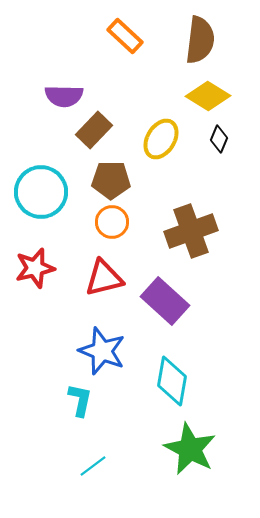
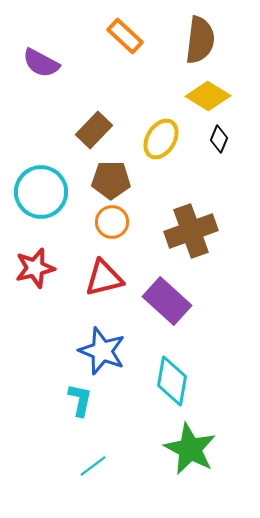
purple semicircle: moved 23 px left, 33 px up; rotated 27 degrees clockwise
purple rectangle: moved 2 px right
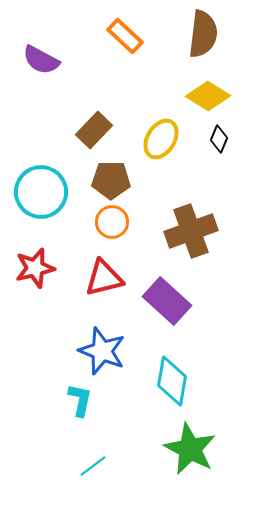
brown semicircle: moved 3 px right, 6 px up
purple semicircle: moved 3 px up
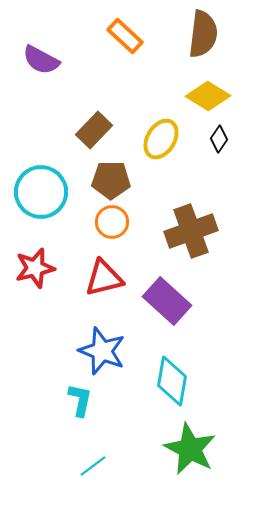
black diamond: rotated 12 degrees clockwise
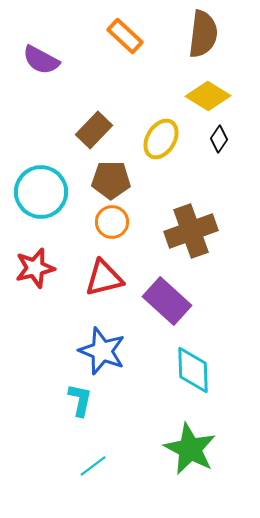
cyan diamond: moved 21 px right, 11 px up; rotated 12 degrees counterclockwise
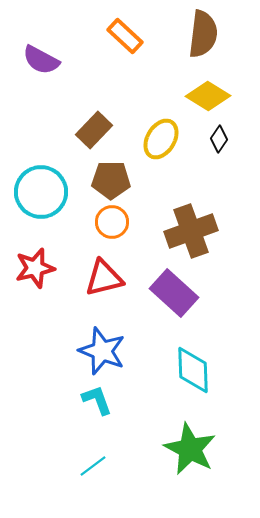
purple rectangle: moved 7 px right, 8 px up
cyan L-shape: moved 17 px right; rotated 32 degrees counterclockwise
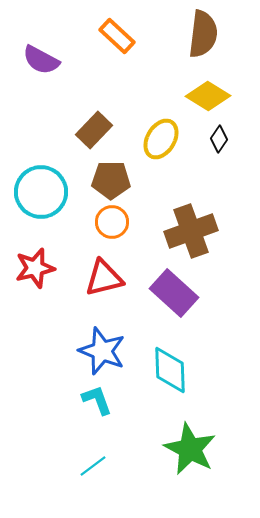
orange rectangle: moved 8 px left
cyan diamond: moved 23 px left
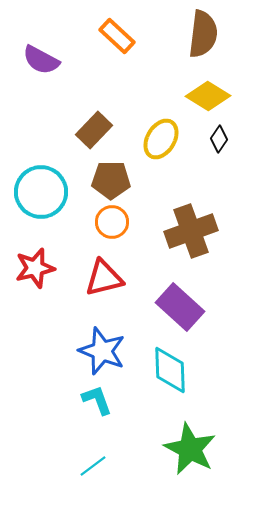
purple rectangle: moved 6 px right, 14 px down
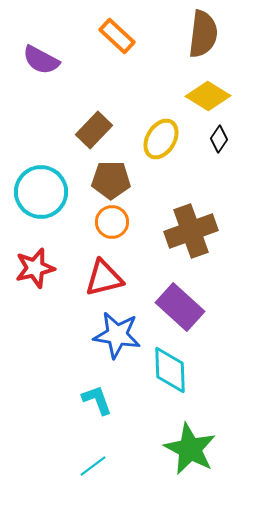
blue star: moved 15 px right, 16 px up; rotated 12 degrees counterclockwise
